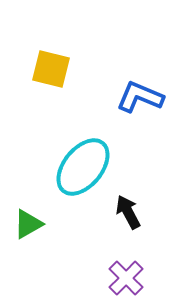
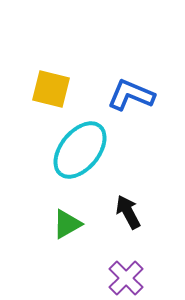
yellow square: moved 20 px down
blue L-shape: moved 9 px left, 2 px up
cyan ellipse: moved 3 px left, 17 px up
green triangle: moved 39 px right
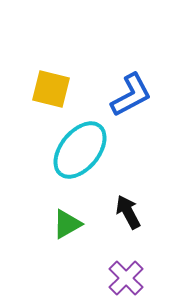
blue L-shape: rotated 129 degrees clockwise
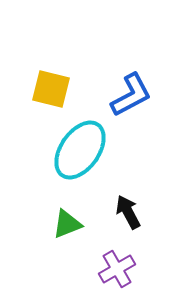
cyan ellipse: rotated 4 degrees counterclockwise
green triangle: rotated 8 degrees clockwise
purple cross: moved 9 px left, 9 px up; rotated 15 degrees clockwise
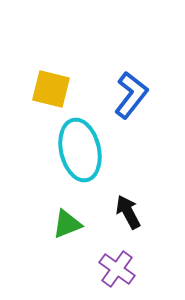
blue L-shape: rotated 24 degrees counterclockwise
cyan ellipse: rotated 48 degrees counterclockwise
purple cross: rotated 24 degrees counterclockwise
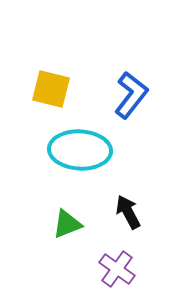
cyan ellipse: rotated 74 degrees counterclockwise
